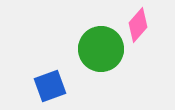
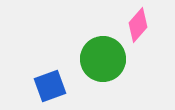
green circle: moved 2 px right, 10 px down
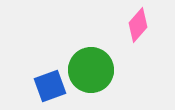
green circle: moved 12 px left, 11 px down
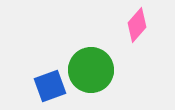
pink diamond: moved 1 px left
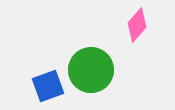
blue square: moved 2 px left
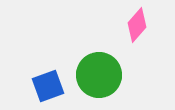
green circle: moved 8 px right, 5 px down
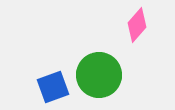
blue square: moved 5 px right, 1 px down
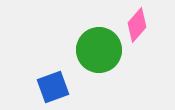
green circle: moved 25 px up
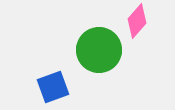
pink diamond: moved 4 px up
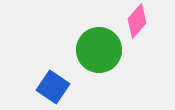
blue square: rotated 36 degrees counterclockwise
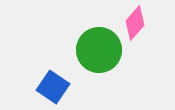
pink diamond: moved 2 px left, 2 px down
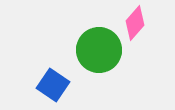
blue square: moved 2 px up
